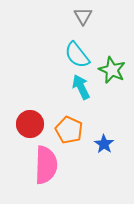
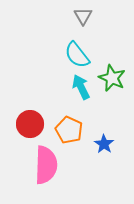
green star: moved 8 px down
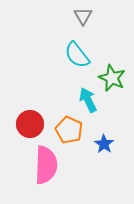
cyan arrow: moved 7 px right, 13 px down
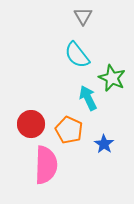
cyan arrow: moved 2 px up
red circle: moved 1 px right
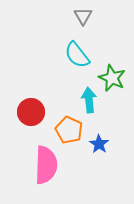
cyan arrow: moved 1 px right, 2 px down; rotated 20 degrees clockwise
red circle: moved 12 px up
blue star: moved 5 px left
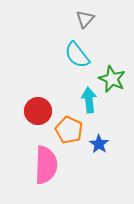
gray triangle: moved 2 px right, 3 px down; rotated 12 degrees clockwise
green star: moved 1 px down
red circle: moved 7 px right, 1 px up
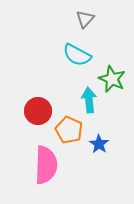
cyan semicircle: rotated 24 degrees counterclockwise
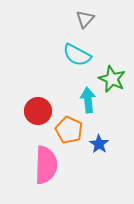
cyan arrow: moved 1 px left
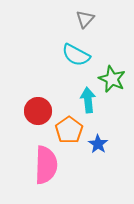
cyan semicircle: moved 1 px left
orange pentagon: rotated 12 degrees clockwise
blue star: moved 1 px left
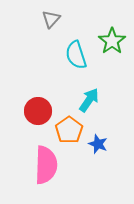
gray triangle: moved 34 px left
cyan semicircle: rotated 44 degrees clockwise
green star: moved 38 px up; rotated 12 degrees clockwise
cyan arrow: moved 1 px right; rotated 40 degrees clockwise
blue star: rotated 12 degrees counterclockwise
